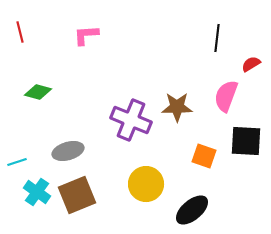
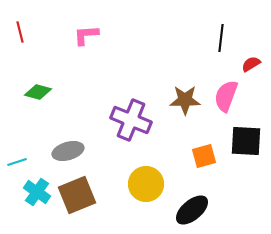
black line: moved 4 px right
brown star: moved 8 px right, 7 px up
orange square: rotated 35 degrees counterclockwise
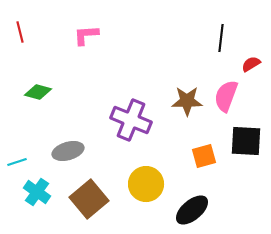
brown star: moved 2 px right, 1 px down
brown square: moved 12 px right, 4 px down; rotated 18 degrees counterclockwise
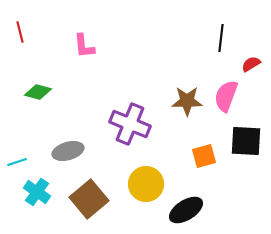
pink L-shape: moved 2 px left, 11 px down; rotated 92 degrees counterclockwise
purple cross: moved 1 px left, 4 px down
black ellipse: moved 6 px left; rotated 8 degrees clockwise
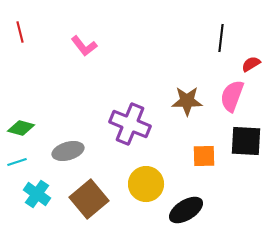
pink L-shape: rotated 32 degrees counterclockwise
green diamond: moved 17 px left, 36 px down
pink semicircle: moved 6 px right
orange square: rotated 15 degrees clockwise
cyan cross: moved 2 px down
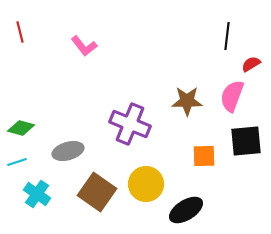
black line: moved 6 px right, 2 px up
black square: rotated 8 degrees counterclockwise
brown square: moved 8 px right, 7 px up; rotated 15 degrees counterclockwise
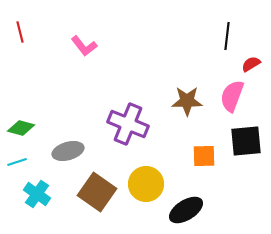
purple cross: moved 2 px left
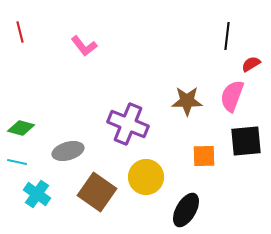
cyan line: rotated 30 degrees clockwise
yellow circle: moved 7 px up
black ellipse: rotated 28 degrees counterclockwise
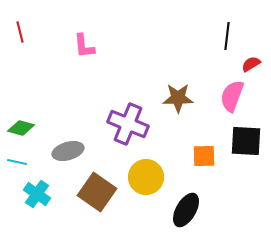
pink L-shape: rotated 32 degrees clockwise
brown star: moved 9 px left, 3 px up
black square: rotated 8 degrees clockwise
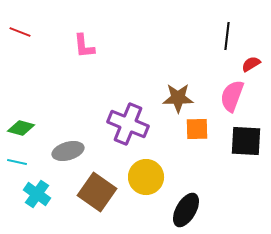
red line: rotated 55 degrees counterclockwise
orange square: moved 7 px left, 27 px up
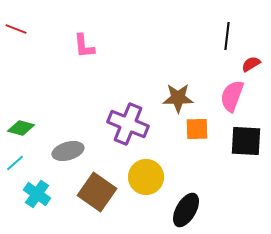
red line: moved 4 px left, 3 px up
cyan line: moved 2 px left, 1 px down; rotated 54 degrees counterclockwise
